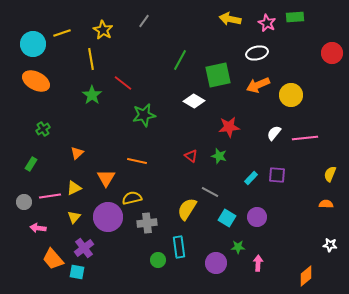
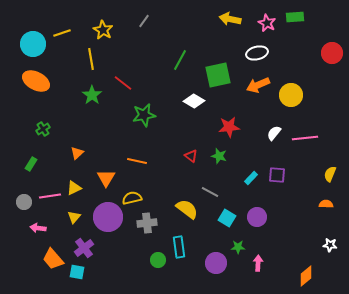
yellow semicircle at (187, 209): rotated 95 degrees clockwise
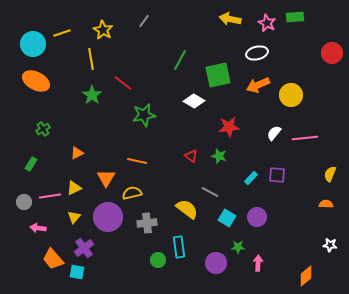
orange triangle at (77, 153): rotated 16 degrees clockwise
yellow semicircle at (132, 198): moved 5 px up
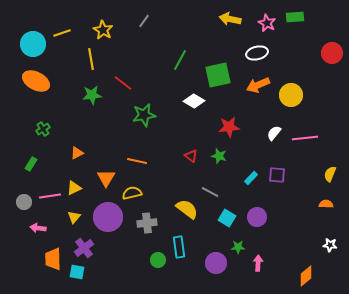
green star at (92, 95): rotated 30 degrees clockwise
orange trapezoid at (53, 259): rotated 40 degrees clockwise
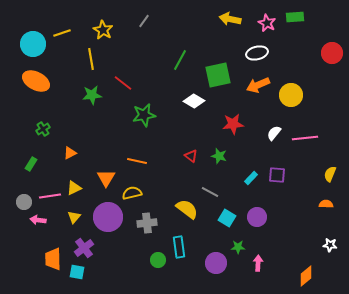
red star at (229, 127): moved 4 px right, 3 px up
orange triangle at (77, 153): moved 7 px left
pink arrow at (38, 228): moved 8 px up
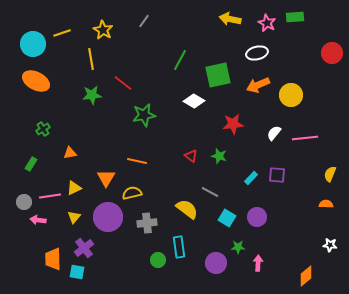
orange triangle at (70, 153): rotated 16 degrees clockwise
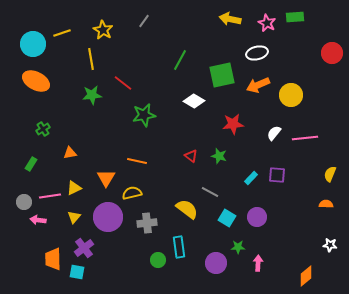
green square at (218, 75): moved 4 px right
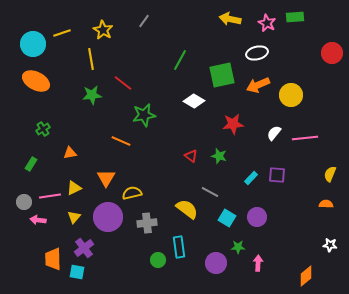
orange line at (137, 161): moved 16 px left, 20 px up; rotated 12 degrees clockwise
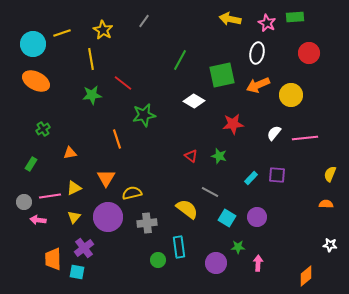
white ellipse at (257, 53): rotated 65 degrees counterclockwise
red circle at (332, 53): moved 23 px left
orange line at (121, 141): moved 4 px left, 2 px up; rotated 48 degrees clockwise
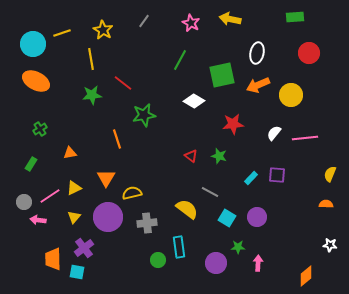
pink star at (267, 23): moved 76 px left
green cross at (43, 129): moved 3 px left
pink line at (50, 196): rotated 25 degrees counterclockwise
